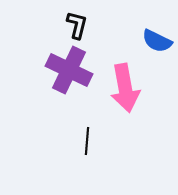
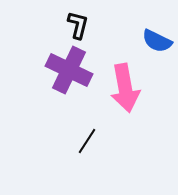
black L-shape: moved 1 px right
black line: rotated 28 degrees clockwise
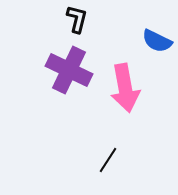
black L-shape: moved 1 px left, 6 px up
black line: moved 21 px right, 19 px down
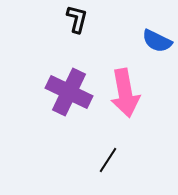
purple cross: moved 22 px down
pink arrow: moved 5 px down
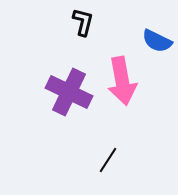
black L-shape: moved 6 px right, 3 px down
pink arrow: moved 3 px left, 12 px up
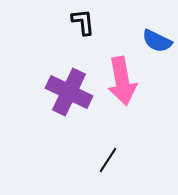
black L-shape: rotated 20 degrees counterclockwise
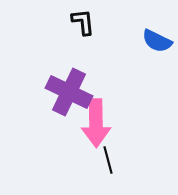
pink arrow: moved 26 px left, 42 px down; rotated 9 degrees clockwise
black line: rotated 48 degrees counterclockwise
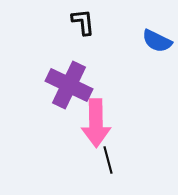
purple cross: moved 7 px up
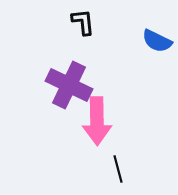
pink arrow: moved 1 px right, 2 px up
black line: moved 10 px right, 9 px down
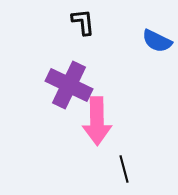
black line: moved 6 px right
